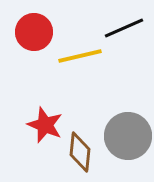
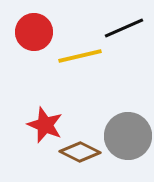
brown diamond: rotated 69 degrees counterclockwise
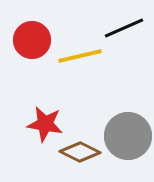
red circle: moved 2 px left, 8 px down
red star: moved 1 px up; rotated 12 degrees counterclockwise
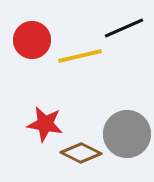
gray circle: moved 1 px left, 2 px up
brown diamond: moved 1 px right, 1 px down
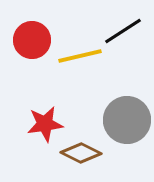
black line: moved 1 px left, 3 px down; rotated 9 degrees counterclockwise
red star: rotated 18 degrees counterclockwise
gray circle: moved 14 px up
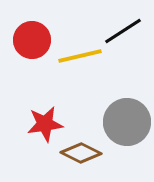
gray circle: moved 2 px down
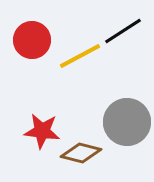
yellow line: rotated 15 degrees counterclockwise
red star: moved 3 px left, 7 px down; rotated 15 degrees clockwise
brown diamond: rotated 12 degrees counterclockwise
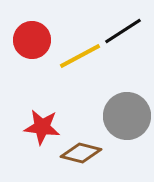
gray circle: moved 6 px up
red star: moved 4 px up
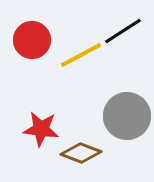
yellow line: moved 1 px right, 1 px up
red star: moved 1 px left, 2 px down
brown diamond: rotated 6 degrees clockwise
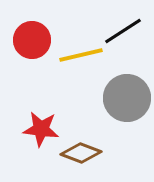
yellow line: rotated 15 degrees clockwise
gray circle: moved 18 px up
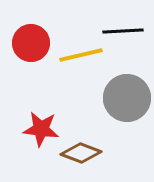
black line: rotated 30 degrees clockwise
red circle: moved 1 px left, 3 px down
